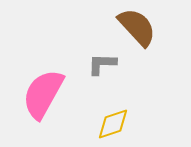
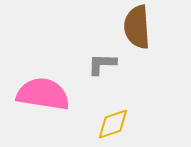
brown semicircle: rotated 141 degrees counterclockwise
pink semicircle: rotated 70 degrees clockwise
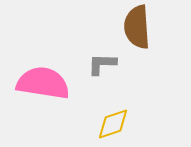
pink semicircle: moved 11 px up
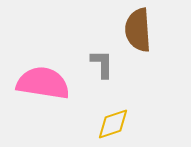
brown semicircle: moved 1 px right, 3 px down
gray L-shape: rotated 88 degrees clockwise
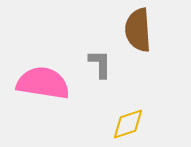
gray L-shape: moved 2 px left
yellow diamond: moved 15 px right
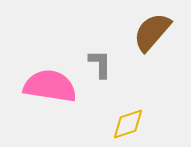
brown semicircle: moved 14 px right, 2 px down; rotated 45 degrees clockwise
pink semicircle: moved 7 px right, 3 px down
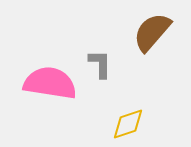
pink semicircle: moved 3 px up
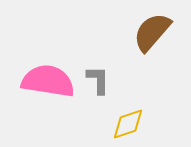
gray L-shape: moved 2 px left, 16 px down
pink semicircle: moved 2 px left, 2 px up
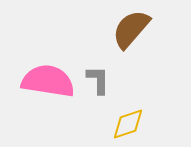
brown semicircle: moved 21 px left, 3 px up
